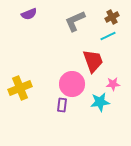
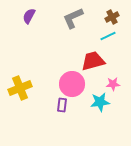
purple semicircle: moved 2 px down; rotated 140 degrees clockwise
gray L-shape: moved 2 px left, 3 px up
red trapezoid: rotated 85 degrees counterclockwise
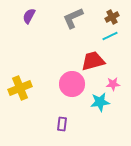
cyan line: moved 2 px right
purple rectangle: moved 19 px down
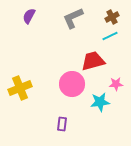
pink star: moved 3 px right
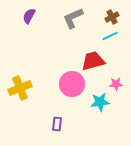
purple rectangle: moved 5 px left
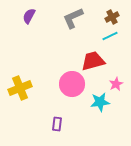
pink star: rotated 24 degrees counterclockwise
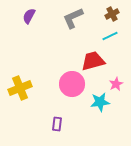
brown cross: moved 3 px up
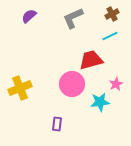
purple semicircle: rotated 21 degrees clockwise
red trapezoid: moved 2 px left, 1 px up
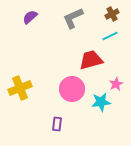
purple semicircle: moved 1 px right, 1 px down
pink circle: moved 5 px down
cyan star: moved 1 px right
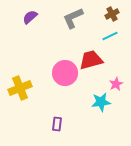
pink circle: moved 7 px left, 16 px up
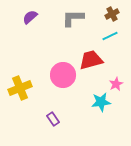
gray L-shape: rotated 25 degrees clockwise
pink circle: moved 2 px left, 2 px down
purple rectangle: moved 4 px left, 5 px up; rotated 40 degrees counterclockwise
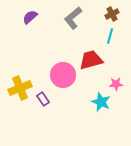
gray L-shape: rotated 40 degrees counterclockwise
cyan line: rotated 49 degrees counterclockwise
pink star: rotated 24 degrees clockwise
cyan star: rotated 30 degrees clockwise
purple rectangle: moved 10 px left, 20 px up
